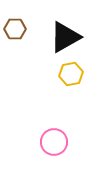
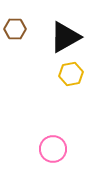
pink circle: moved 1 px left, 7 px down
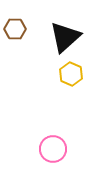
black triangle: rotated 12 degrees counterclockwise
yellow hexagon: rotated 25 degrees counterclockwise
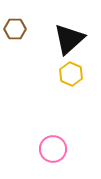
black triangle: moved 4 px right, 2 px down
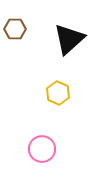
yellow hexagon: moved 13 px left, 19 px down
pink circle: moved 11 px left
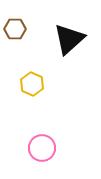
yellow hexagon: moved 26 px left, 9 px up
pink circle: moved 1 px up
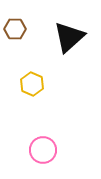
black triangle: moved 2 px up
pink circle: moved 1 px right, 2 px down
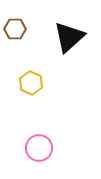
yellow hexagon: moved 1 px left, 1 px up
pink circle: moved 4 px left, 2 px up
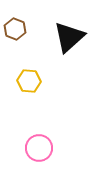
brown hexagon: rotated 20 degrees clockwise
yellow hexagon: moved 2 px left, 2 px up; rotated 20 degrees counterclockwise
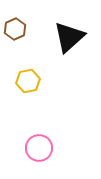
brown hexagon: rotated 15 degrees clockwise
yellow hexagon: moved 1 px left; rotated 15 degrees counterclockwise
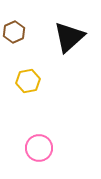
brown hexagon: moved 1 px left, 3 px down
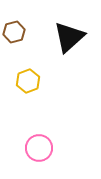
brown hexagon: rotated 10 degrees clockwise
yellow hexagon: rotated 10 degrees counterclockwise
